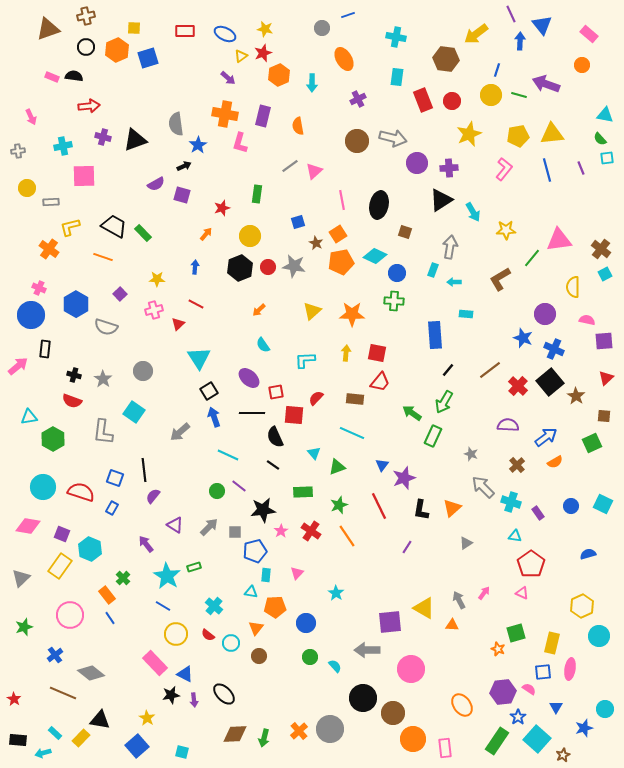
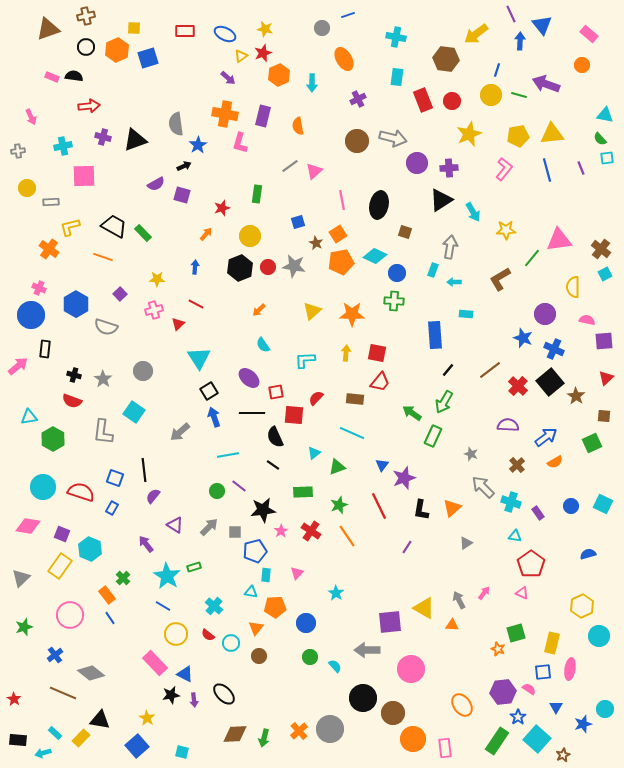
cyan triangle at (314, 453): rotated 32 degrees clockwise
cyan line at (228, 455): rotated 35 degrees counterclockwise
blue star at (584, 728): moved 1 px left, 4 px up
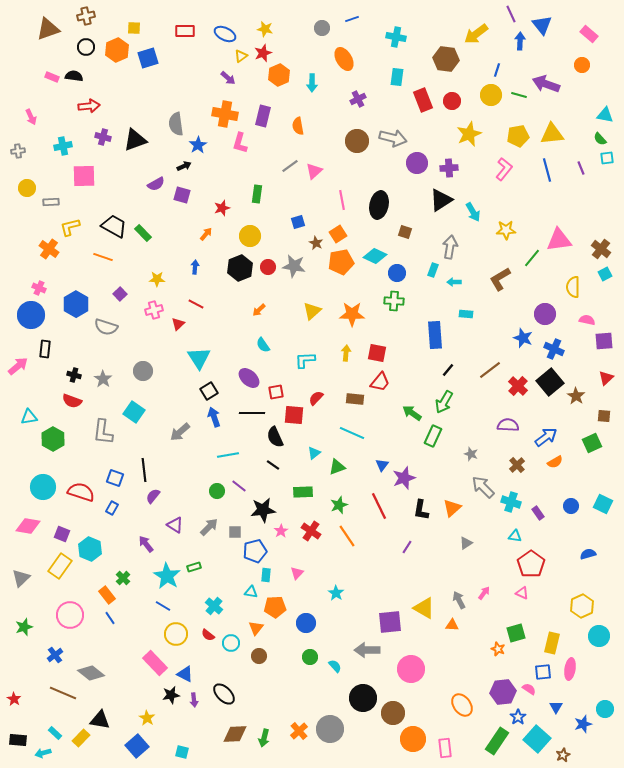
blue line at (348, 15): moved 4 px right, 4 px down
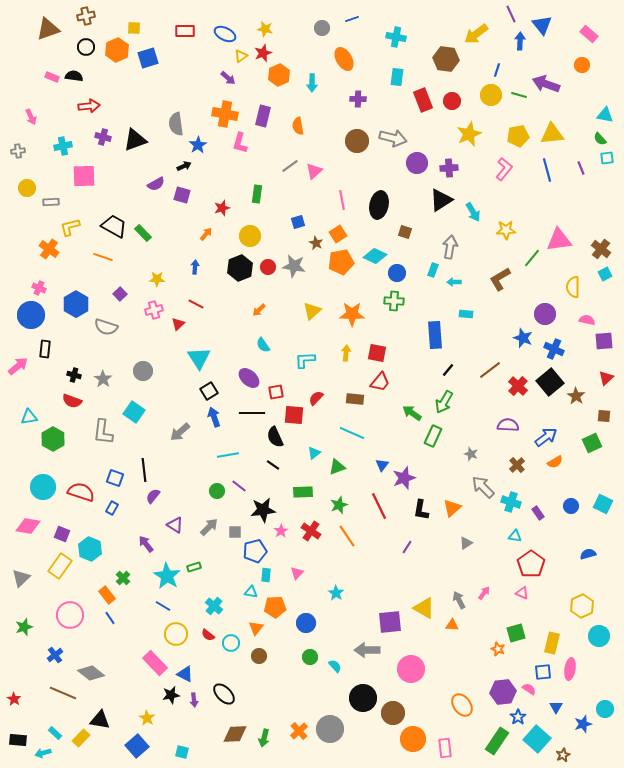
purple cross at (358, 99): rotated 28 degrees clockwise
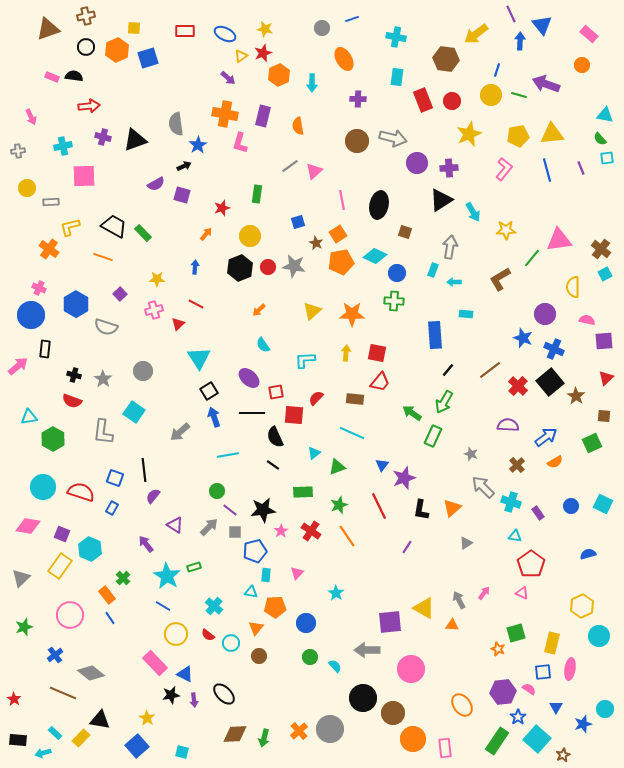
purple line at (239, 486): moved 9 px left, 24 px down
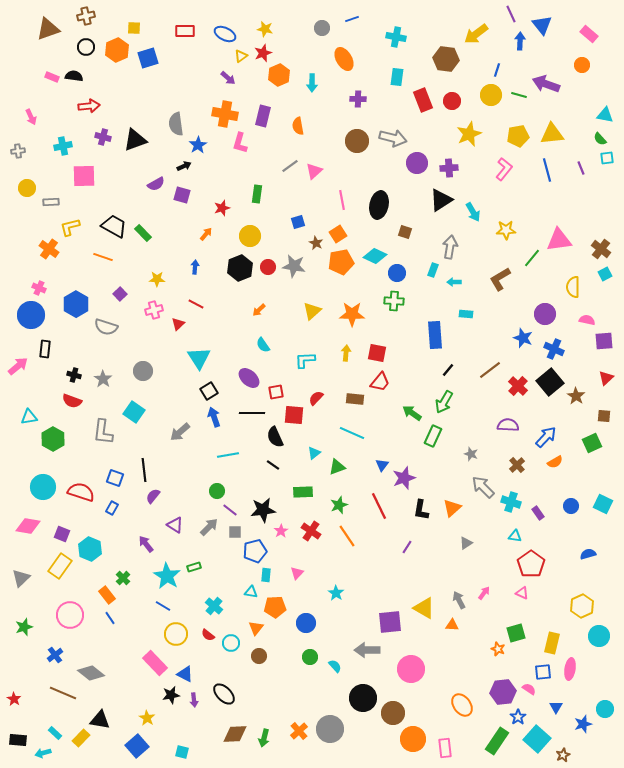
blue arrow at (546, 437): rotated 10 degrees counterclockwise
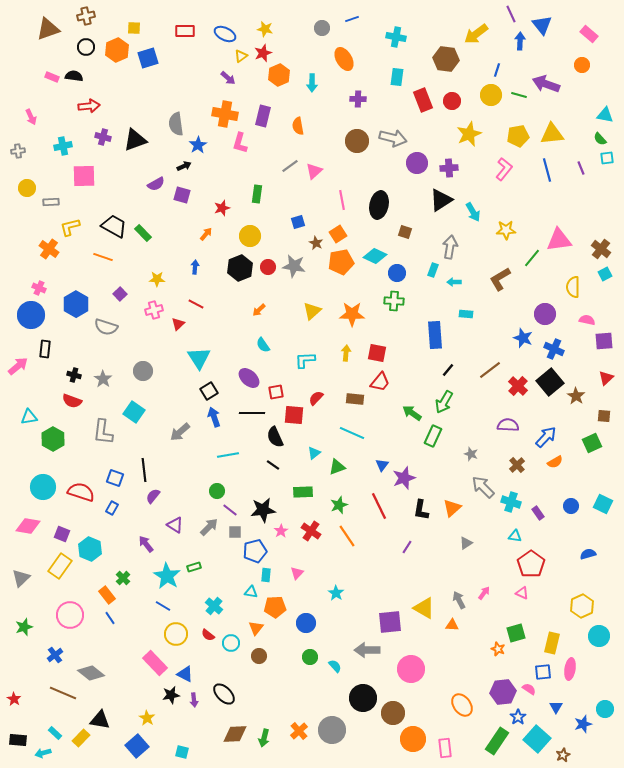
gray circle at (330, 729): moved 2 px right, 1 px down
